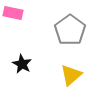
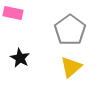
black star: moved 2 px left, 6 px up
yellow triangle: moved 8 px up
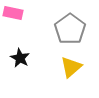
gray pentagon: moved 1 px up
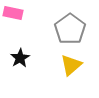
black star: rotated 12 degrees clockwise
yellow triangle: moved 2 px up
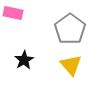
black star: moved 4 px right, 2 px down
yellow triangle: rotated 30 degrees counterclockwise
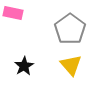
black star: moved 6 px down
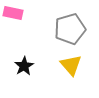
gray pentagon: rotated 20 degrees clockwise
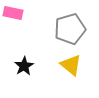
yellow triangle: rotated 10 degrees counterclockwise
